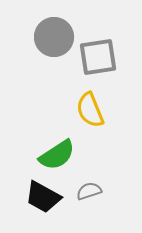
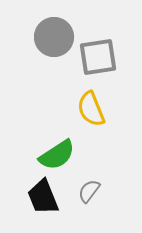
yellow semicircle: moved 1 px right, 1 px up
gray semicircle: rotated 35 degrees counterclockwise
black trapezoid: rotated 39 degrees clockwise
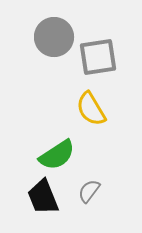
yellow semicircle: rotated 9 degrees counterclockwise
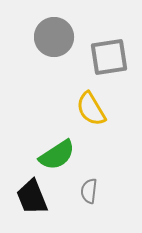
gray square: moved 11 px right
gray semicircle: rotated 30 degrees counterclockwise
black trapezoid: moved 11 px left
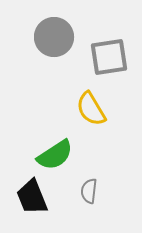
green semicircle: moved 2 px left
